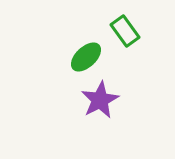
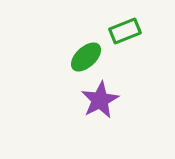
green rectangle: rotated 76 degrees counterclockwise
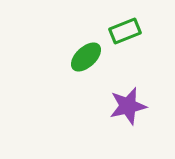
purple star: moved 28 px right, 6 px down; rotated 15 degrees clockwise
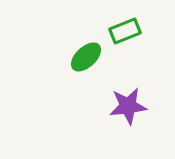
purple star: rotated 6 degrees clockwise
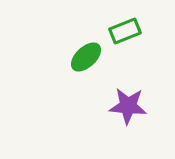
purple star: rotated 12 degrees clockwise
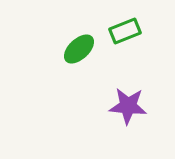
green ellipse: moved 7 px left, 8 px up
